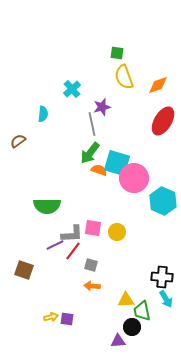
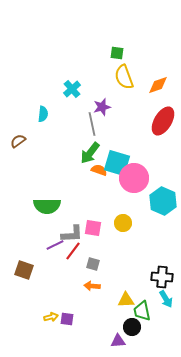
yellow circle: moved 6 px right, 9 px up
gray square: moved 2 px right, 1 px up
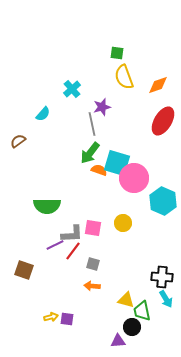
cyan semicircle: rotated 35 degrees clockwise
yellow triangle: rotated 18 degrees clockwise
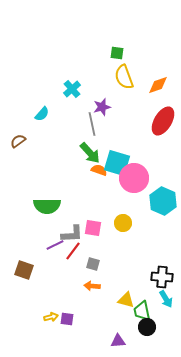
cyan semicircle: moved 1 px left
green arrow: rotated 80 degrees counterclockwise
black circle: moved 15 px right
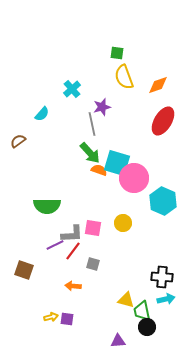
orange arrow: moved 19 px left
cyan arrow: rotated 72 degrees counterclockwise
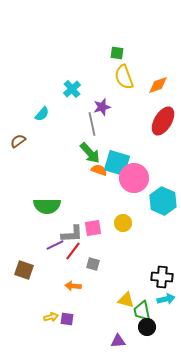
pink square: rotated 18 degrees counterclockwise
